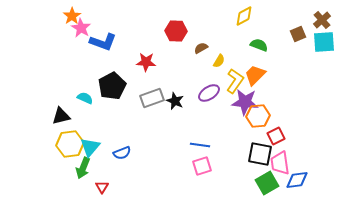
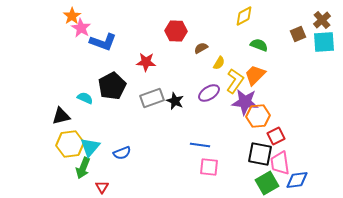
yellow semicircle: moved 2 px down
pink square: moved 7 px right, 1 px down; rotated 24 degrees clockwise
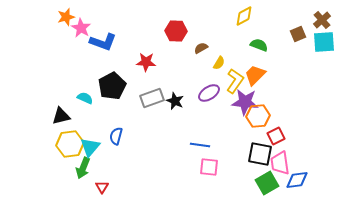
orange star: moved 6 px left, 1 px down; rotated 18 degrees clockwise
blue semicircle: moved 6 px left, 17 px up; rotated 126 degrees clockwise
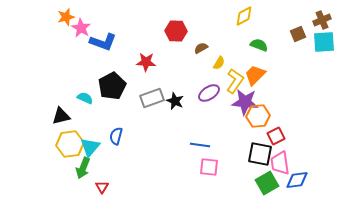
brown cross: rotated 18 degrees clockwise
